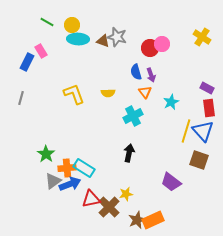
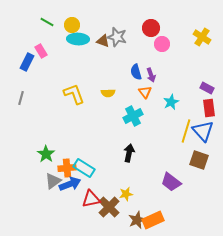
red circle: moved 1 px right, 20 px up
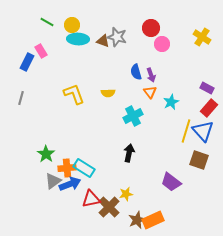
orange triangle: moved 5 px right
red rectangle: rotated 48 degrees clockwise
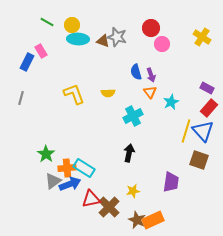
purple trapezoid: rotated 120 degrees counterclockwise
yellow star: moved 7 px right, 3 px up
brown star: rotated 24 degrees counterclockwise
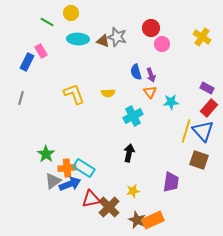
yellow circle: moved 1 px left, 12 px up
cyan star: rotated 21 degrees clockwise
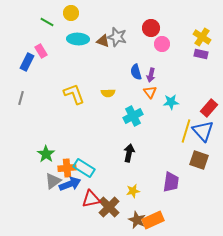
purple arrow: rotated 32 degrees clockwise
purple rectangle: moved 6 px left, 34 px up; rotated 16 degrees counterclockwise
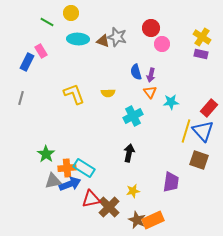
gray triangle: rotated 24 degrees clockwise
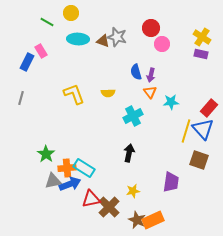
blue triangle: moved 2 px up
